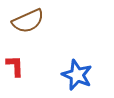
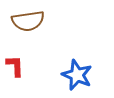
brown semicircle: rotated 16 degrees clockwise
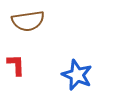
red L-shape: moved 1 px right, 1 px up
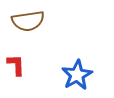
blue star: rotated 20 degrees clockwise
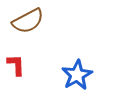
brown semicircle: rotated 20 degrees counterclockwise
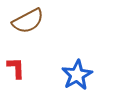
red L-shape: moved 3 px down
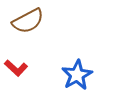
red L-shape: rotated 135 degrees clockwise
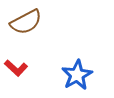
brown semicircle: moved 2 px left, 1 px down
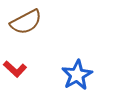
red L-shape: moved 1 px left, 1 px down
